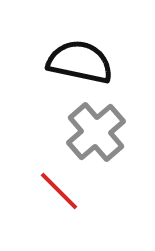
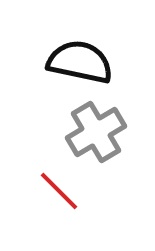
gray cross: rotated 10 degrees clockwise
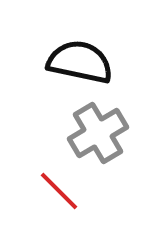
gray cross: moved 2 px right, 1 px down
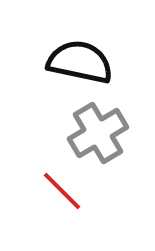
red line: moved 3 px right
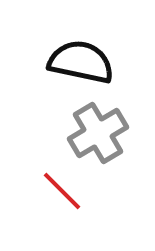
black semicircle: moved 1 px right
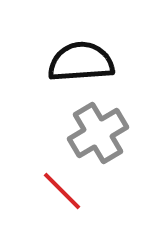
black semicircle: rotated 16 degrees counterclockwise
